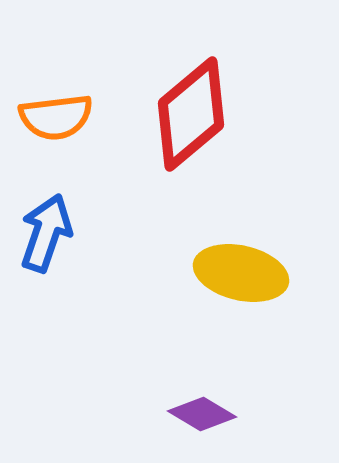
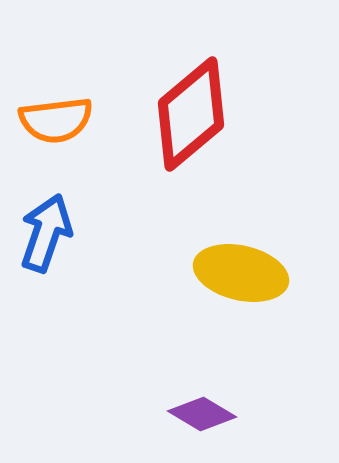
orange semicircle: moved 3 px down
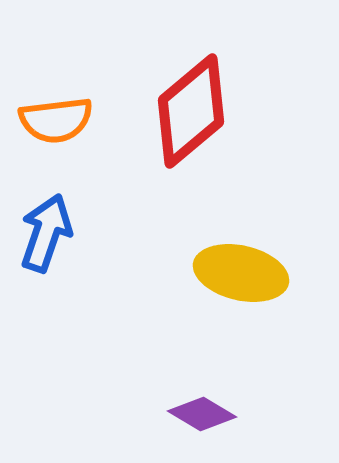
red diamond: moved 3 px up
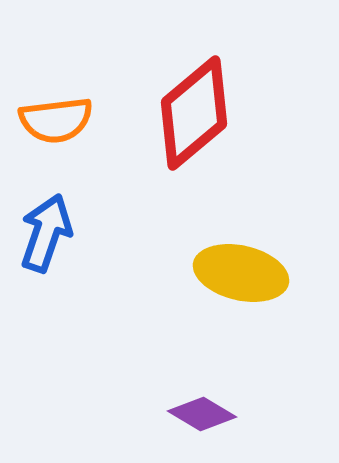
red diamond: moved 3 px right, 2 px down
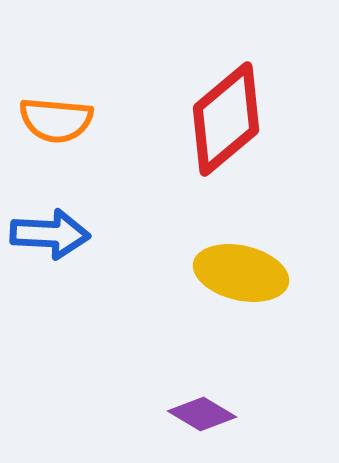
red diamond: moved 32 px right, 6 px down
orange semicircle: rotated 12 degrees clockwise
blue arrow: moved 4 px right, 1 px down; rotated 74 degrees clockwise
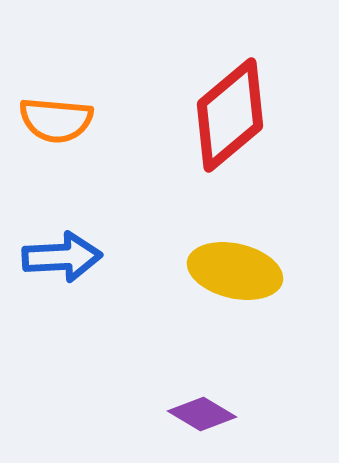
red diamond: moved 4 px right, 4 px up
blue arrow: moved 12 px right, 23 px down; rotated 6 degrees counterclockwise
yellow ellipse: moved 6 px left, 2 px up
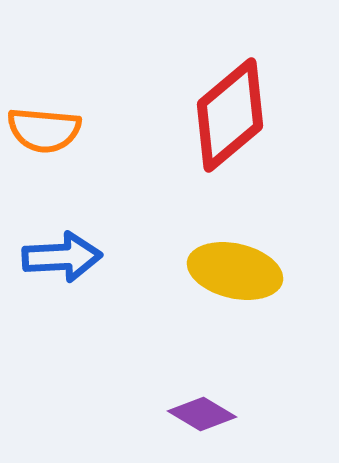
orange semicircle: moved 12 px left, 10 px down
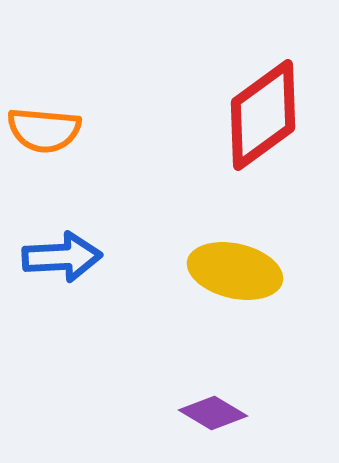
red diamond: moved 33 px right; rotated 4 degrees clockwise
purple diamond: moved 11 px right, 1 px up
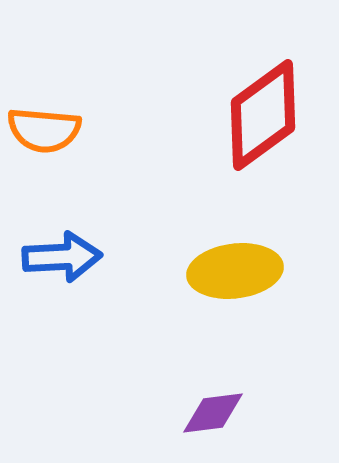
yellow ellipse: rotated 20 degrees counterclockwise
purple diamond: rotated 38 degrees counterclockwise
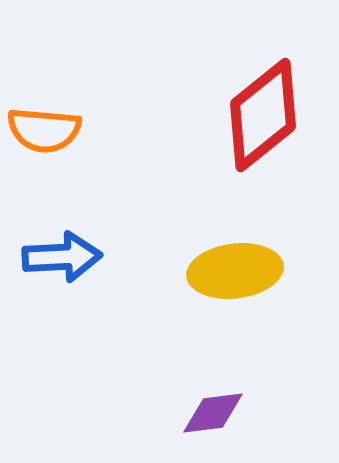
red diamond: rotated 3 degrees counterclockwise
